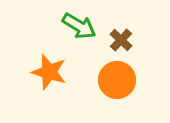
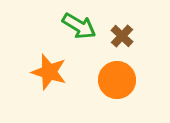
brown cross: moved 1 px right, 4 px up
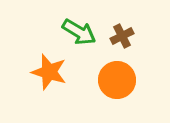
green arrow: moved 6 px down
brown cross: rotated 20 degrees clockwise
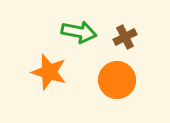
green arrow: rotated 20 degrees counterclockwise
brown cross: moved 3 px right, 1 px down
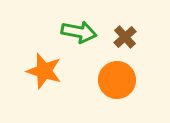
brown cross: rotated 15 degrees counterclockwise
orange star: moved 5 px left, 1 px up
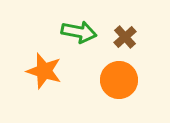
orange circle: moved 2 px right
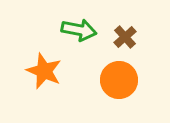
green arrow: moved 2 px up
orange star: rotated 6 degrees clockwise
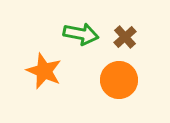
green arrow: moved 2 px right, 4 px down
